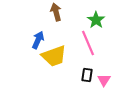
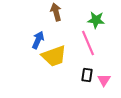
green star: rotated 30 degrees counterclockwise
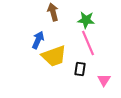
brown arrow: moved 3 px left
green star: moved 10 px left
black rectangle: moved 7 px left, 6 px up
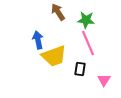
brown arrow: moved 5 px right; rotated 18 degrees counterclockwise
blue arrow: rotated 36 degrees counterclockwise
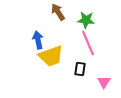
yellow trapezoid: moved 3 px left
pink triangle: moved 2 px down
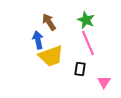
brown arrow: moved 9 px left, 10 px down
green star: rotated 18 degrees clockwise
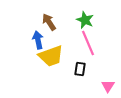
green star: moved 1 px left
pink triangle: moved 4 px right, 4 px down
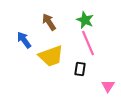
blue arrow: moved 14 px left; rotated 24 degrees counterclockwise
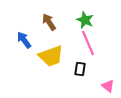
pink triangle: rotated 24 degrees counterclockwise
